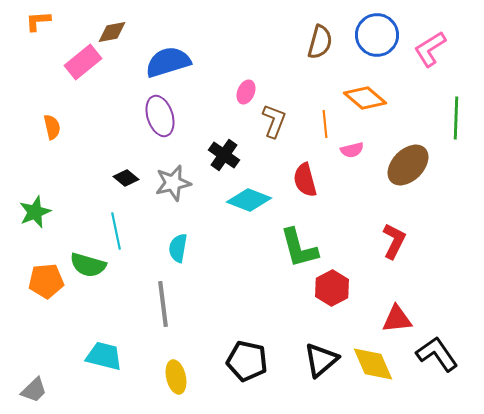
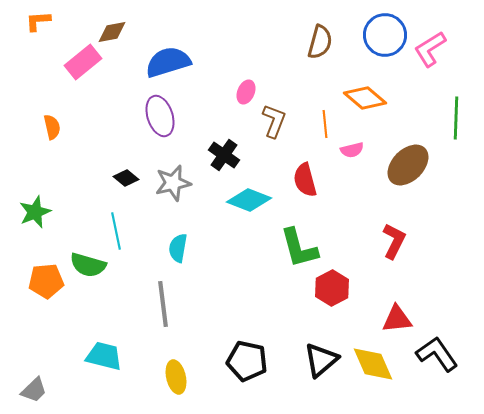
blue circle: moved 8 px right
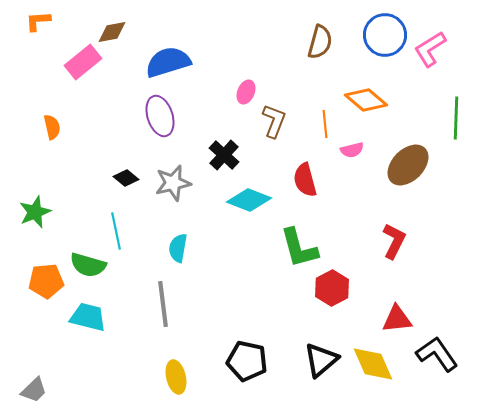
orange diamond: moved 1 px right, 2 px down
black cross: rotated 8 degrees clockwise
cyan trapezoid: moved 16 px left, 39 px up
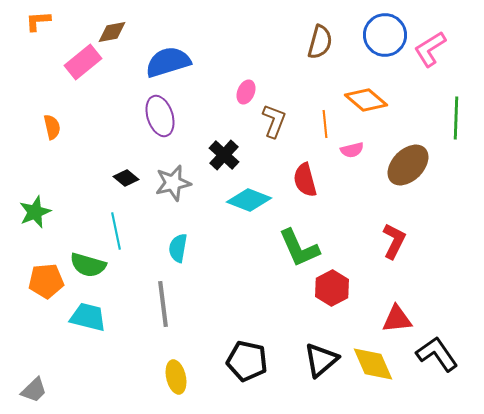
green L-shape: rotated 9 degrees counterclockwise
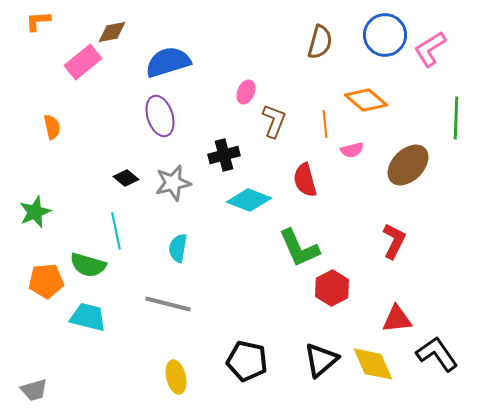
black cross: rotated 32 degrees clockwise
gray line: moved 5 px right; rotated 69 degrees counterclockwise
gray trapezoid: rotated 28 degrees clockwise
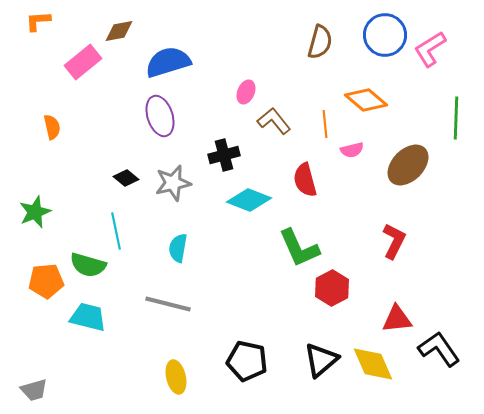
brown diamond: moved 7 px right, 1 px up
brown L-shape: rotated 60 degrees counterclockwise
black L-shape: moved 2 px right, 5 px up
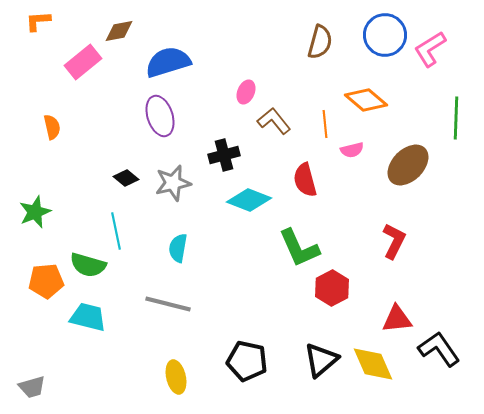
gray trapezoid: moved 2 px left, 3 px up
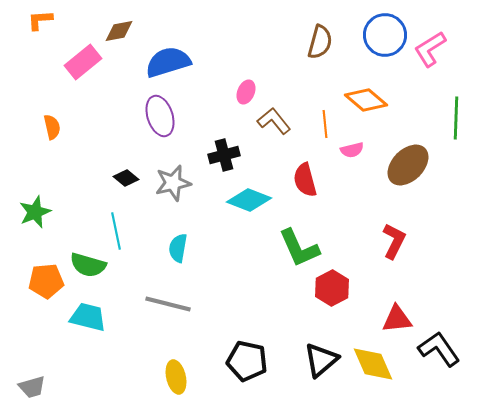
orange L-shape: moved 2 px right, 1 px up
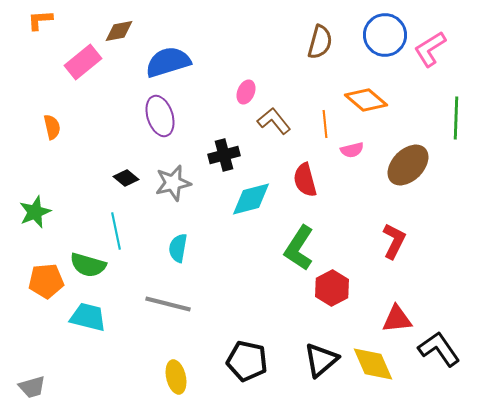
cyan diamond: moved 2 px right, 1 px up; rotated 36 degrees counterclockwise
green L-shape: rotated 57 degrees clockwise
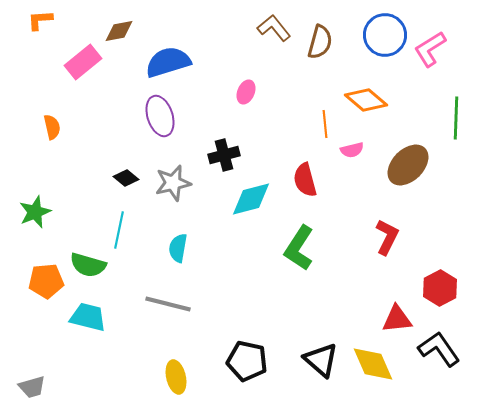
brown L-shape: moved 93 px up
cyan line: moved 3 px right, 1 px up; rotated 24 degrees clockwise
red L-shape: moved 7 px left, 4 px up
red hexagon: moved 108 px right
black triangle: rotated 39 degrees counterclockwise
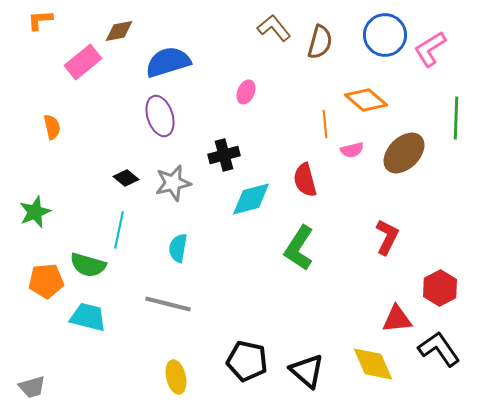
brown ellipse: moved 4 px left, 12 px up
black triangle: moved 14 px left, 11 px down
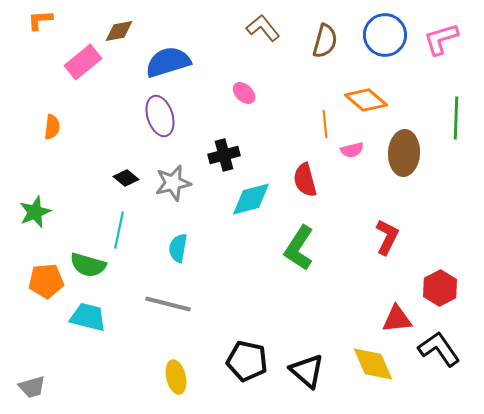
brown L-shape: moved 11 px left
brown semicircle: moved 5 px right, 1 px up
pink L-shape: moved 11 px right, 10 px up; rotated 15 degrees clockwise
pink ellipse: moved 2 px left, 1 px down; rotated 70 degrees counterclockwise
orange semicircle: rotated 20 degrees clockwise
brown ellipse: rotated 42 degrees counterclockwise
